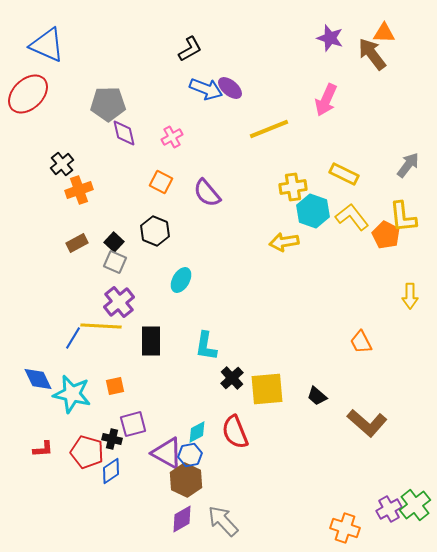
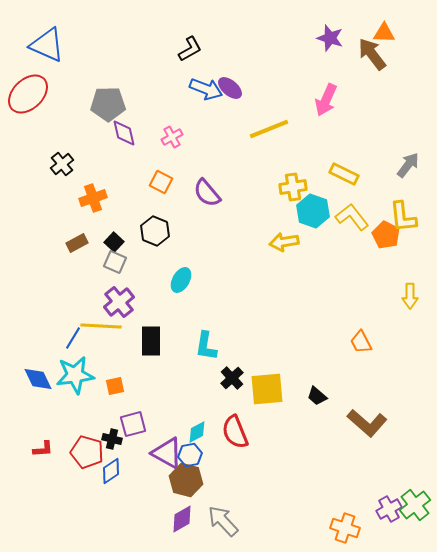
orange cross at (79, 190): moved 14 px right, 8 px down
cyan star at (72, 394): moved 3 px right, 19 px up; rotated 21 degrees counterclockwise
brown hexagon at (186, 480): rotated 12 degrees counterclockwise
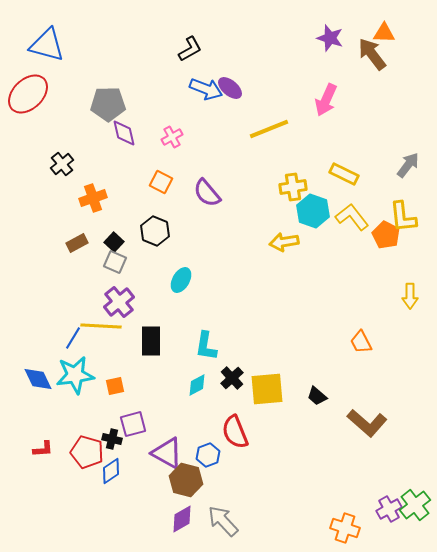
blue triangle at (47, 45): rotated 9 degrees counterclockwise
cyan diamond at (197, 432): moved 47 px up
blue hexagon at (190, 455): moved 18 px right; rotated 10 degrees counterclockwise
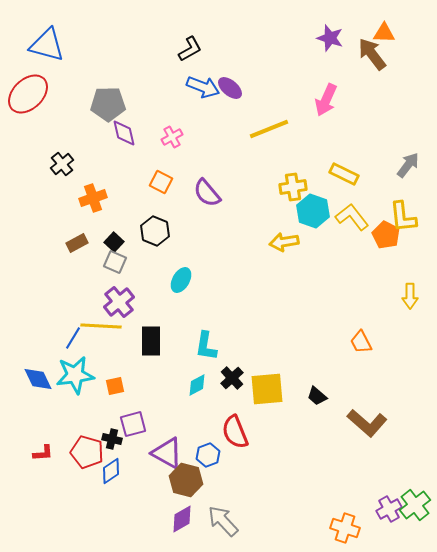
blue arrow at (206, 89): moved 3 px left, 2 px up
red L-shape at (43, 449): moved 4 px down
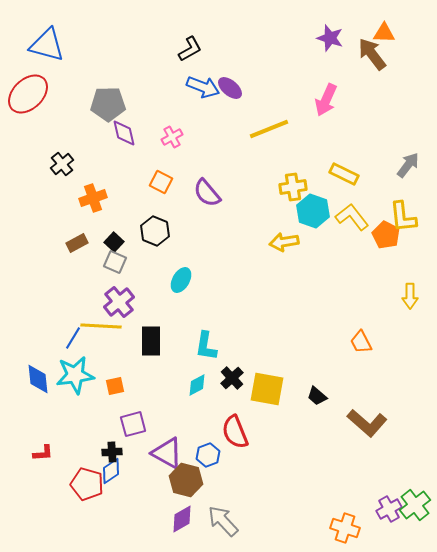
blue diamond at (38, 379): rotated 20 degrees clockwise
yellow square at (267, 389): rotated 15 degrees clockwise
black cross at (112, 439): moved 13 px down; rotated 18 degrees counterclockwise
red pentagon at (87, 452): moved 32 px down
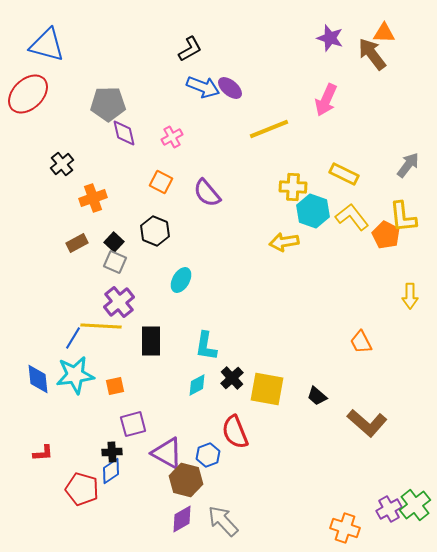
yellow cross at (293, 187): rotated 12 degrees clockwise
red pentagon at (87, 484): moved 5 px left, 5 px down
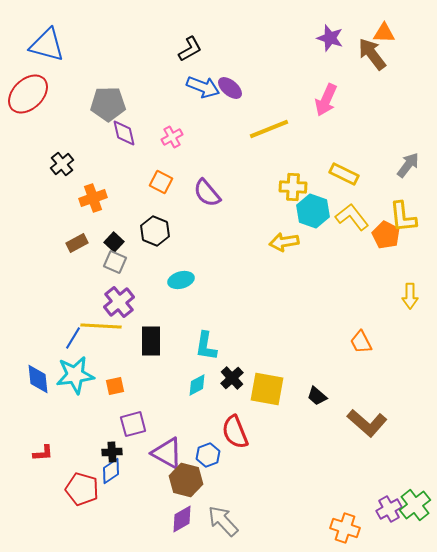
cyan ellipse at (181, 280): rotated 45 degrees clockwise
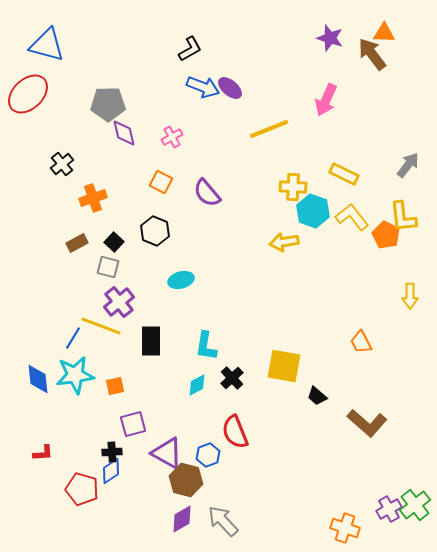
gray square at (115, 262): moved 7 px left, 5 px down; rotated 10 degrees counterclockwise
yellow line at (101, 326): rotated 18 degrees clockwise
yellow square at (267, 389): moved 17 px right, 23 px up
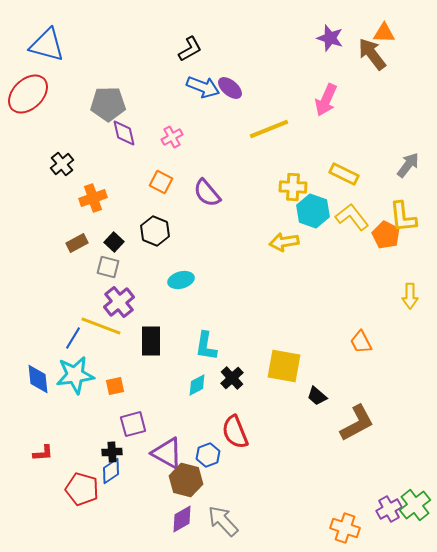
brown L-shape at (367, 423): moved 10 px left; rotated 69 degrees counterclockwise
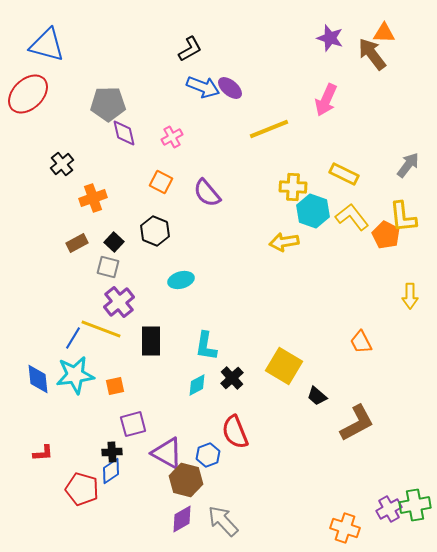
yellow line at (101, 326): moved 3 px down
yellow square at (284, 366): rotated 21 degrees clockwise
green cross at (415, 505): rotated 28 degrees clockwise
